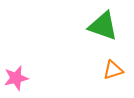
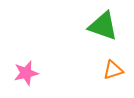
pink star: moved 10 px right, 5 px up
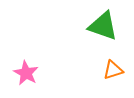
pink star: rotated 30 degrees counterclockwise
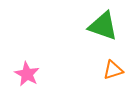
pink star: moved 1 px right, 1 px down
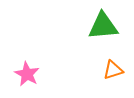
green triangle: rotated 24 degrees counterclockwise
